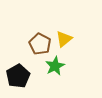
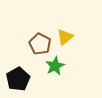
yellow triangle: moved 1 px right, 2 px up
black pentagon: moved 3 px down
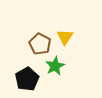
yellow triangle: rotated 18 degrees counterclockwise
black pentagon: moved 9 px right
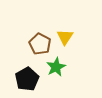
green star: moved 1 px right, 1 px down
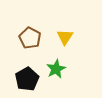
brown pentagon: moved 10 px left, 6 px up
green star: moved 2 px down
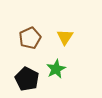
brown pentagon: rotated 20 degrees clockwise
black pentagon: rotated 15 degrees counterclockwise
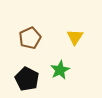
yellow triangle: moved 10 px right
green star: moved 4 px right, 1 px down
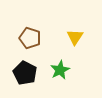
brown pentagon: rotated 30 degrees counterclockwise
black pentagon: moved 2 px left, 6 px up
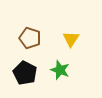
yellow triangle: moved 4 px left, 2 px down
green star: rotated 24 degrees counterclockwise
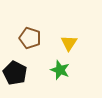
yellow triangle: moved 2 px left, 4 px down
black pentagon: moved 10 px left
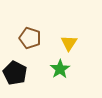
green star: moved 1 px up; rotated 18 degrees clockwise
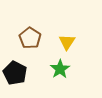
brown pentagon: rotated 15 degrees clockwise
yellow triangle: moved 2 px left, 1 px up
